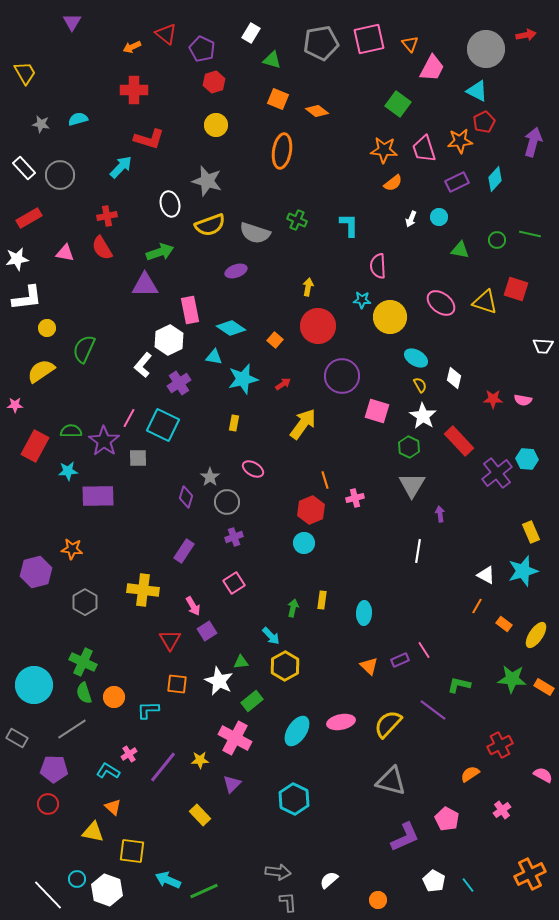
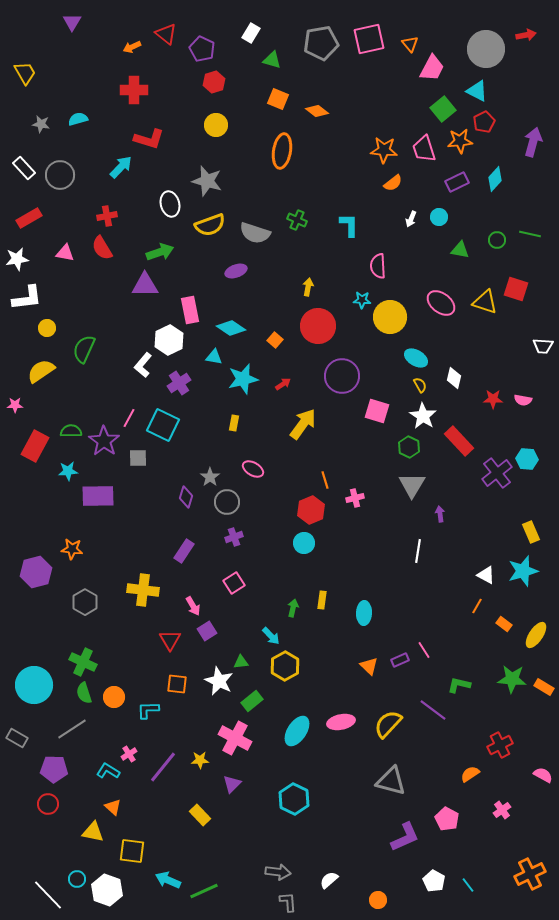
green square at (398, 104): moved 45 px right, 5 px down; rotated 15 degrees clockwise
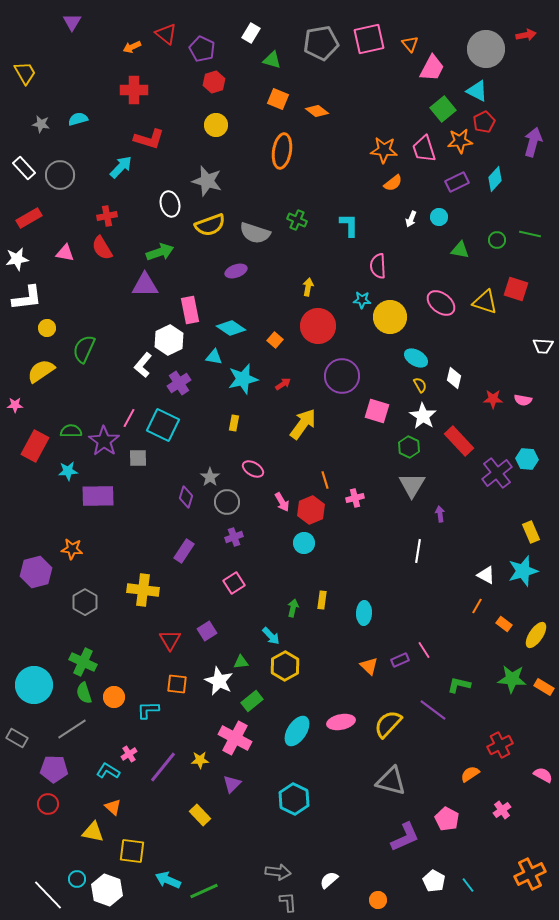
pink arrow at (193, 606): moved 89 px right, 104 px up
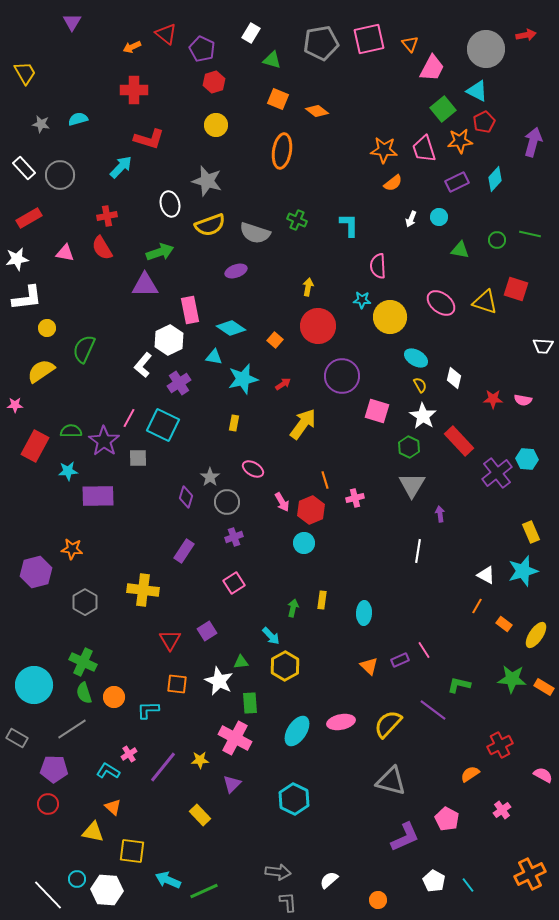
green rectangle at (252, 701): moved 2 px left, 2 px down; rotated 55 degrees counterclockwise
white hexagon at (107, 890): rotated 16 degrees counterclockwise
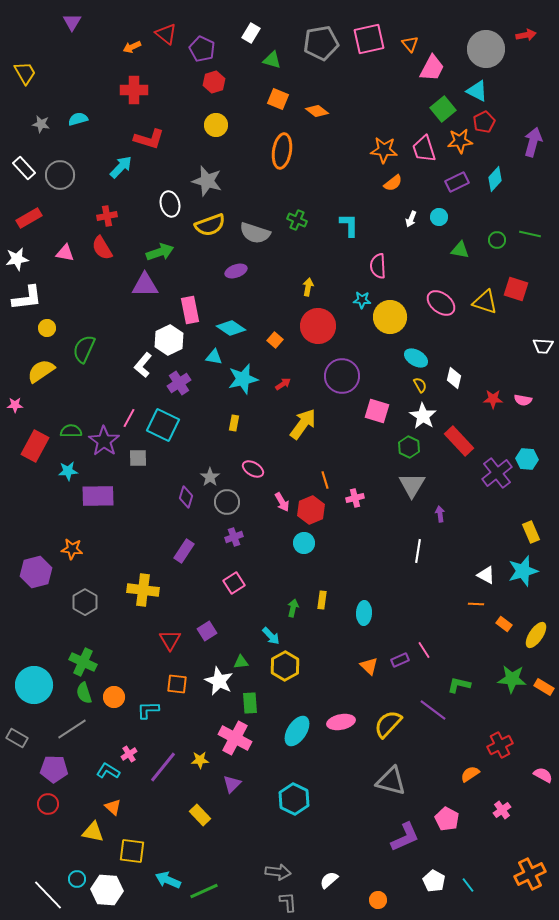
orange line at (477, 606): moved 1 px left, 2 px up; rotated 63 degrees clockwise
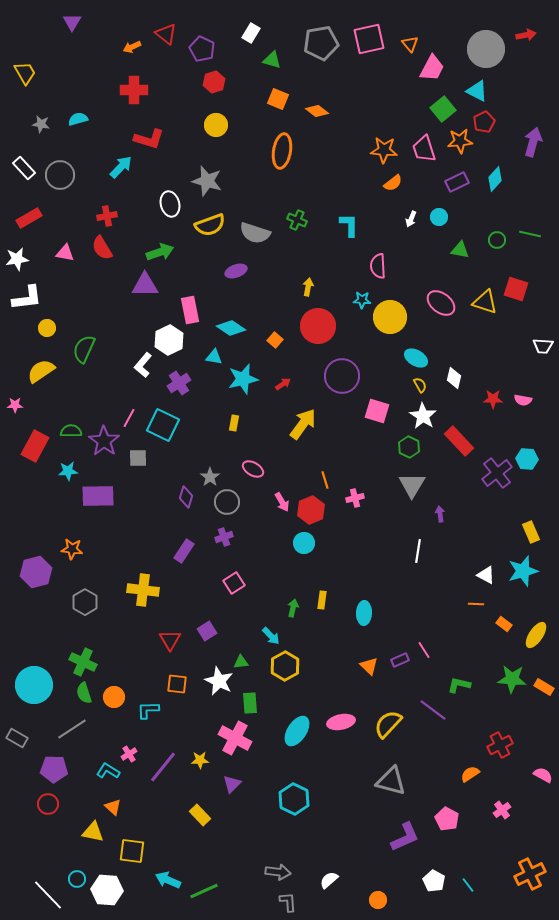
purple cross at (234, 537): moved 10 px left
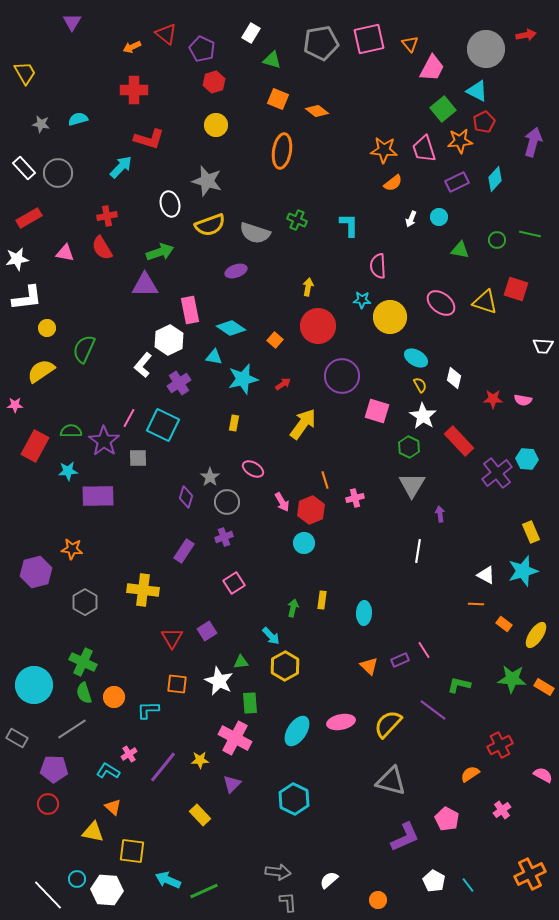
gray circle at (60, 175): moved 2 px left, 2 px up
red triangle at (170, 640): moved 2 px right, 2 px up
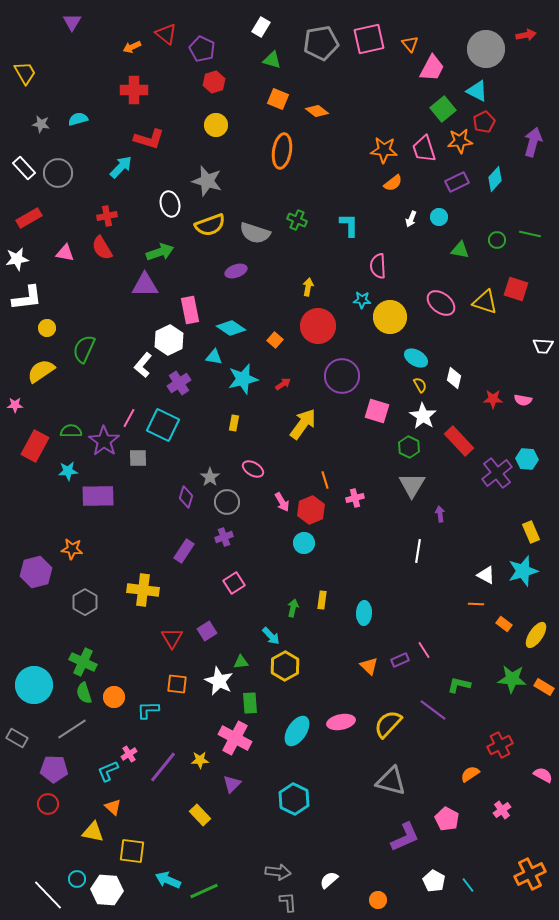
white rectangle at (251, 33): moved 10 px right, 6 px up
cyan L-shape at (108, 771): rotated 55 degrees counterclockwise
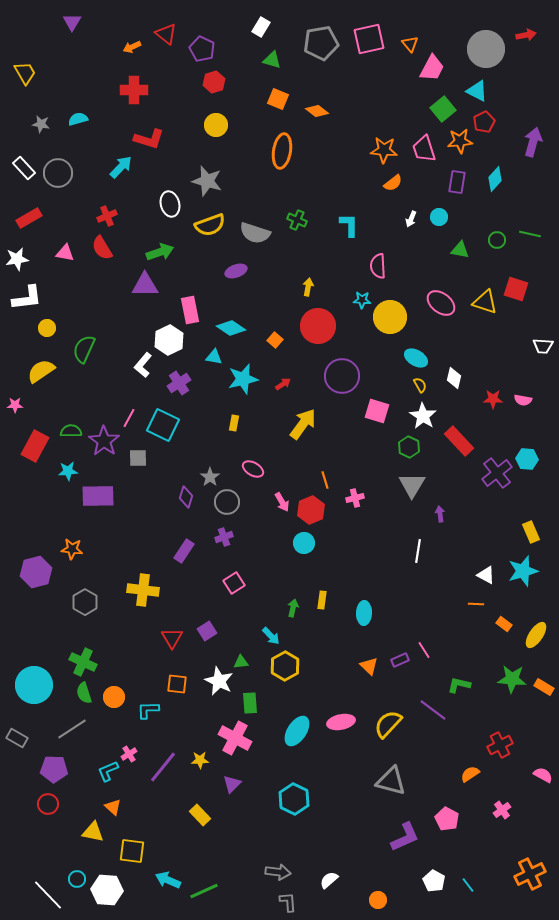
purple rectangle at (457, 182): rotated 55 degrees counterclockwise
red cross at (107, 216): rotated 12 degrees counterclockwise
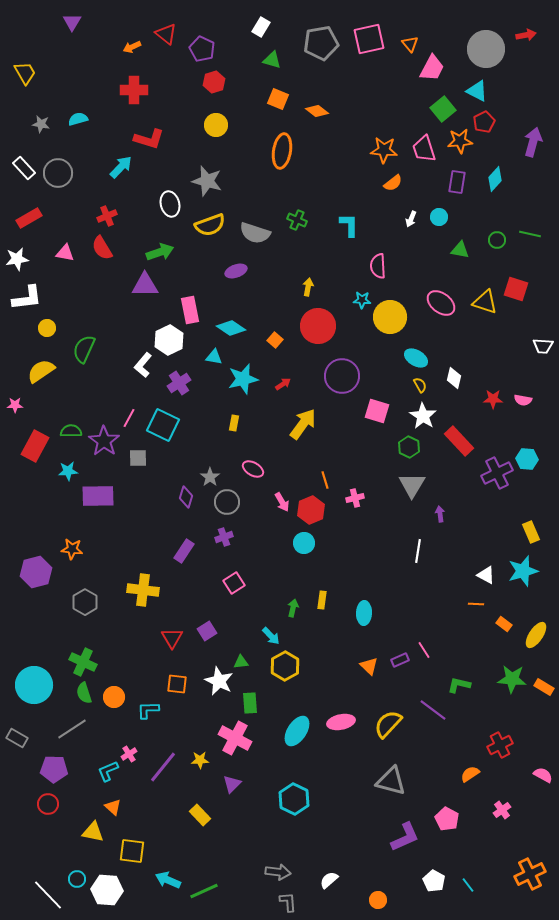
purple cross at (497, 473): rotated 12 degrees clockwise
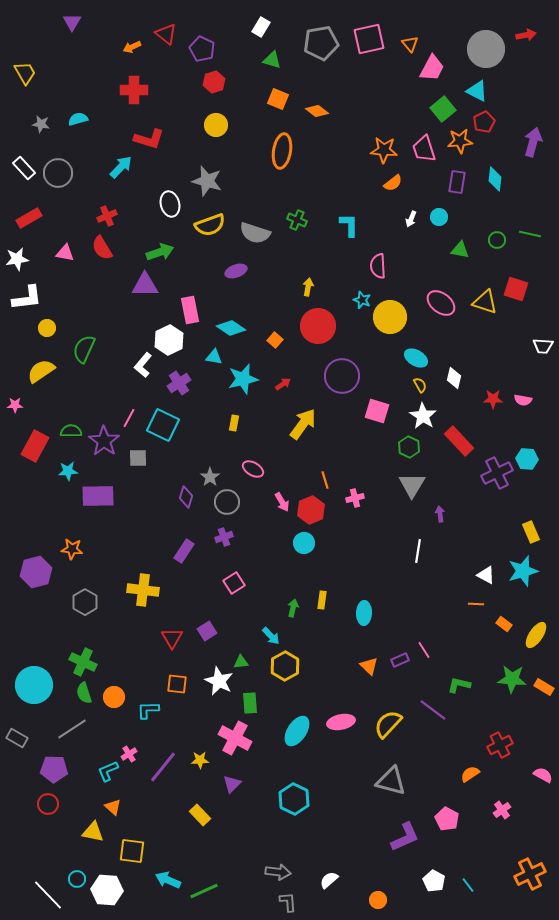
cyan diamond at (495, 179): rotated 35 degrees counterclockwise
cyan star at (362, 300): rotated 18 degrees clockwise
